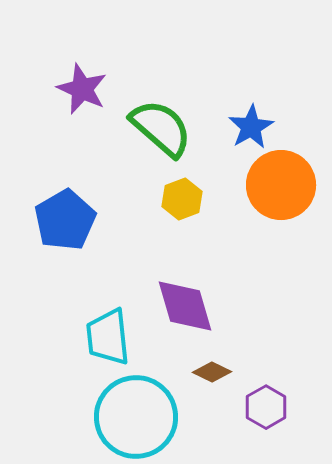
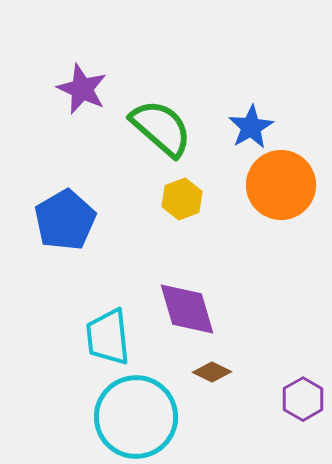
purple diamond: moved 2 px right, 3 px down
purple hexagon: moved 37 px right, 8 px up
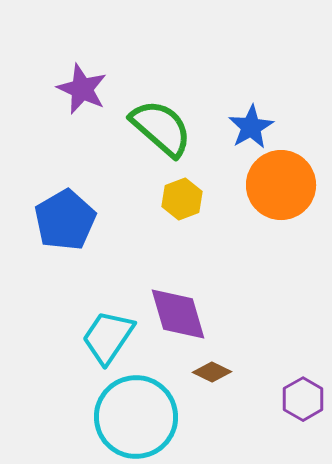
purple diamond: moved 9 px left, 5 px down
cyan trapezoid: rotated 40 degrees clockwise
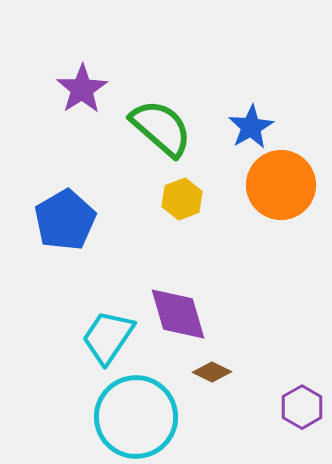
purple star: rotated 15 degrees clockwise
purple hexagon: moved 1 px left, 8 px down
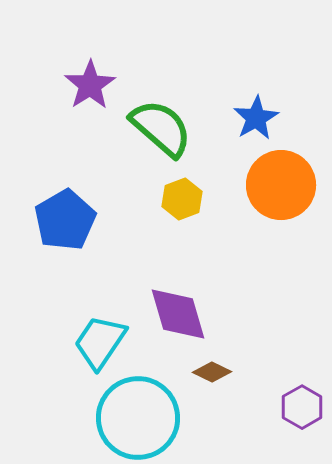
purple star: moved 8 px right, 4 px up
blue star: moved 5 px right, 9 px up
cyan trapezoid: moved 8 px left, 5 px down
cyan circle: moved 2 px right, 1 px down
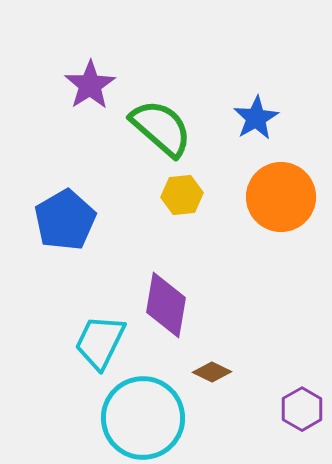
orange circle: moved 12 px down
yellow hexagon: moved 4 px up; rotated 15 degrees clockwise
purple diamond: moved 12 px left, 9 px up; rotated 26 degrees clockwise
cyan trapezoid: rotated 8 degrees counterclockwise
purple hexagon: moved 2 px down
cyan circle: moved 5 px right
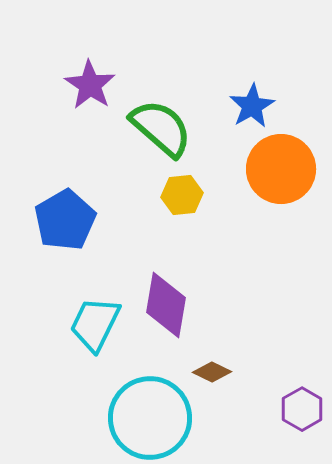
purple star: rotated 6 degrees counterclockwise
blue star: moved 4 px left, 12 px up
orange circle: moved 28 px up
cyan trapezoid: moved 5 px left, 18 px up
cyan circle: moved 7 px right
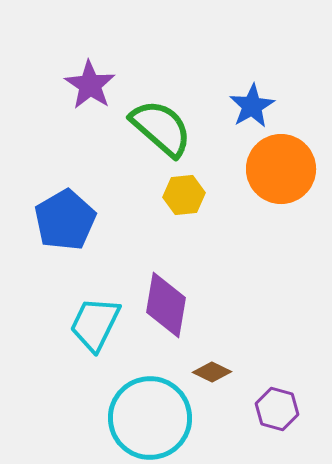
yellow hexagon: moved 2 px right
purple hexagon: moved 25 px left; rotated 15 degrees counterclockwise
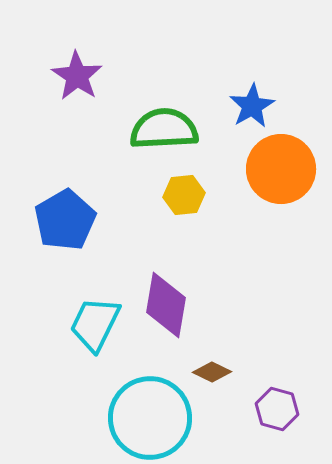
purple star: moved 13 px left, 9 px up
green semicircle: moved 3 px right, 1 px down; rotated 44 degrees counterclockwise
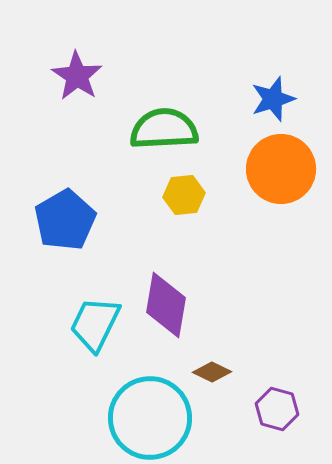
blue star: moved 21 px right, 7 px up; rotated 12 degrees clockwise
